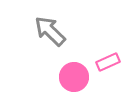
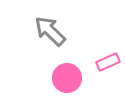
pink circle: moved 7 px left, 1 px down
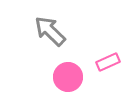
pink circle: moved 1 px right, 1 px up
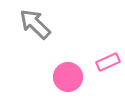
gray arrow: moved 15 px left, 7 px up
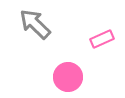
pink rectangle: moved 6 px left, 23 px up
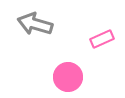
gray arrow: rotated 28 degrees counterclockwise
